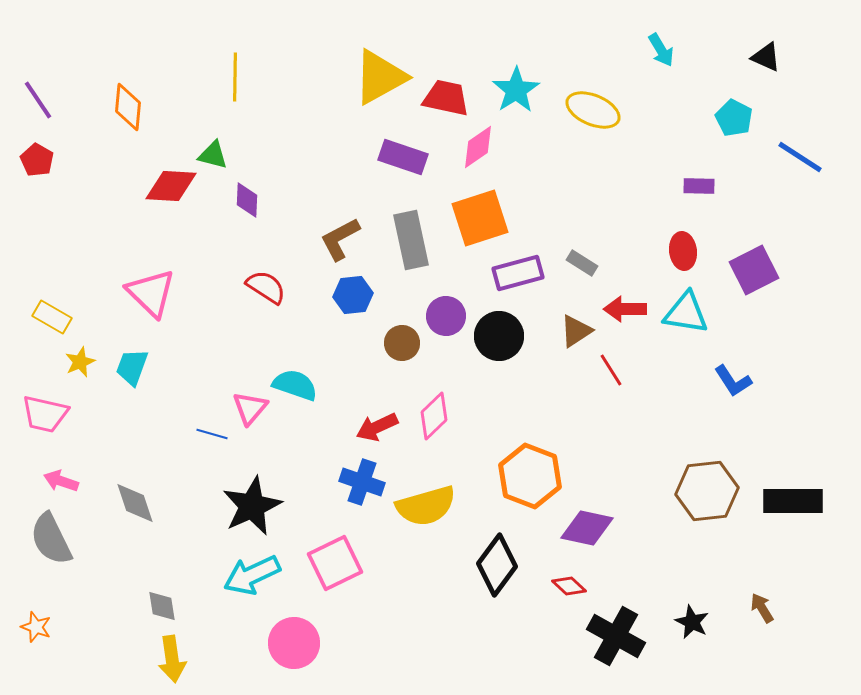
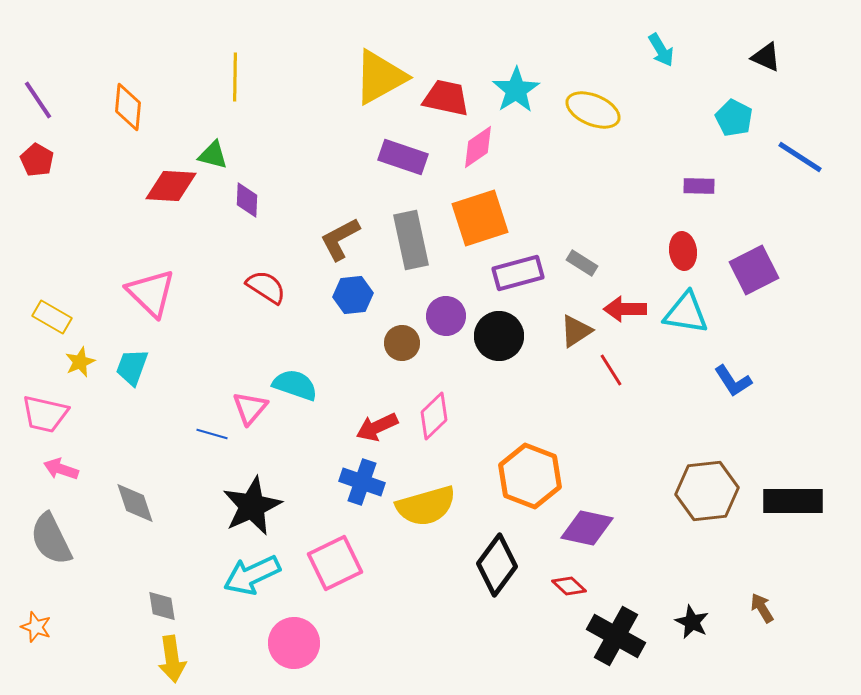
pink arrow at (61, 481): moved 12 px up
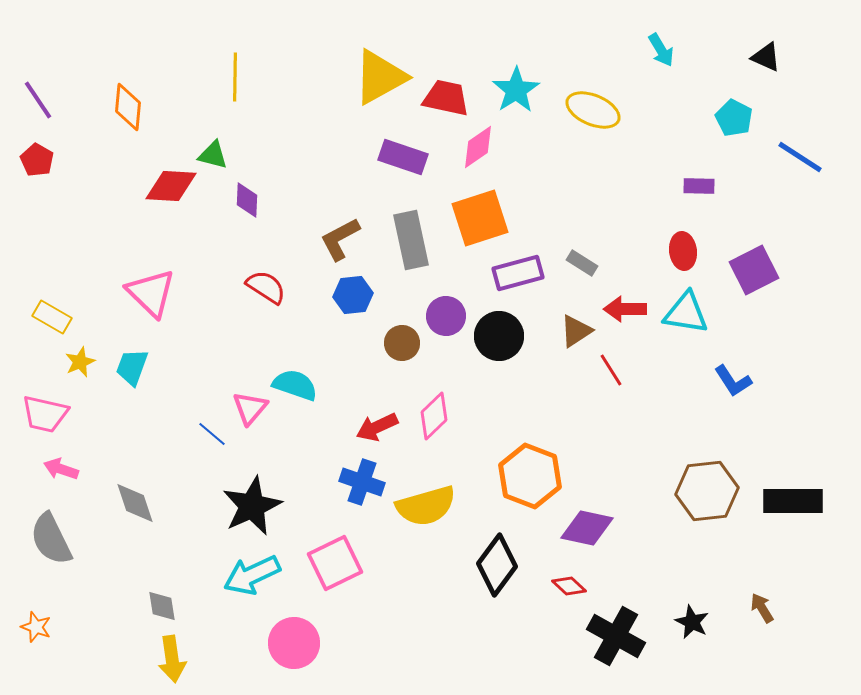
blue line at (212, 434): rotated 24 degrees clockwise
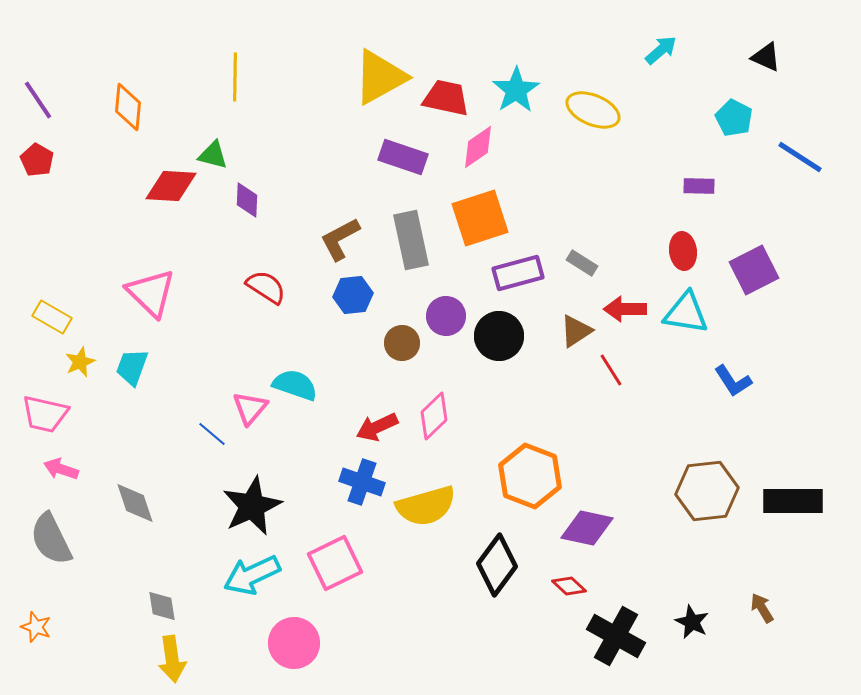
cyan arrow at (661, 50): rotated 100 degrees counterclockwise
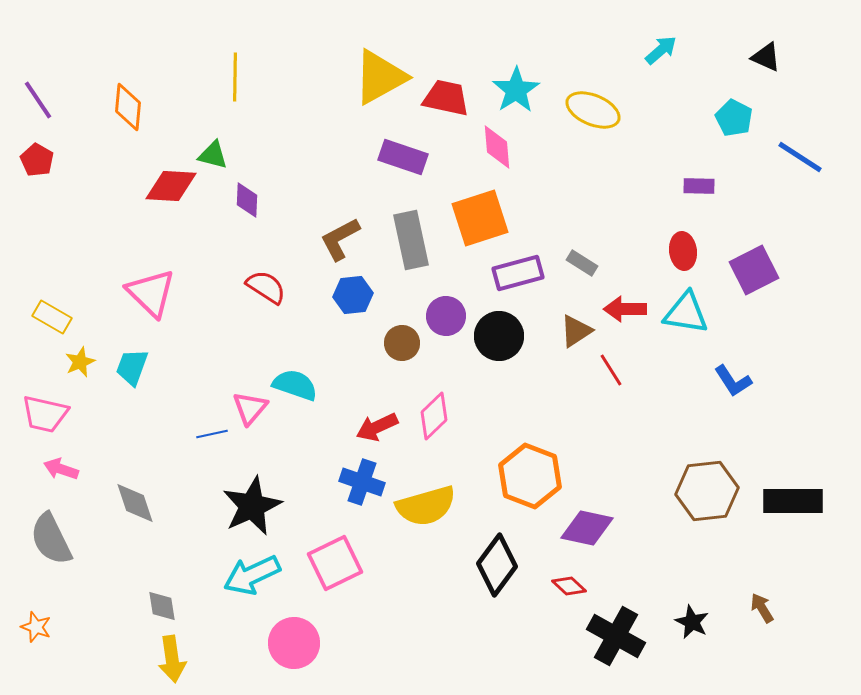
pink diamond at (478, 147): moved 19 px right; rotated 60 degrees counterclockwise
blue line at (212, 434): rotated 52 degrees counterclockwise
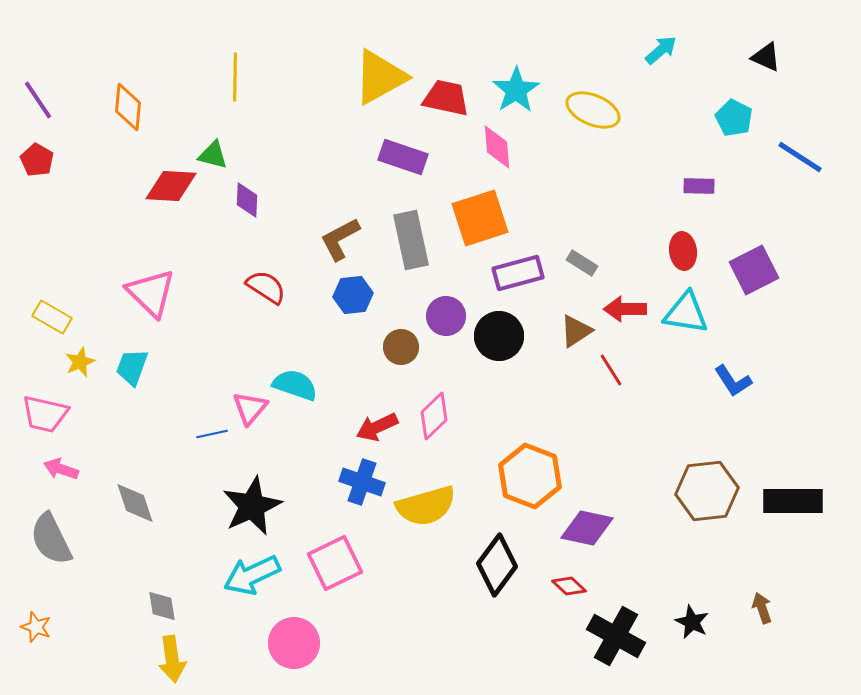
brown circle at (402, 343): moved 1 px left, 4 px down
brown arrow at (762, 608): rotated 12 degrees clockwise
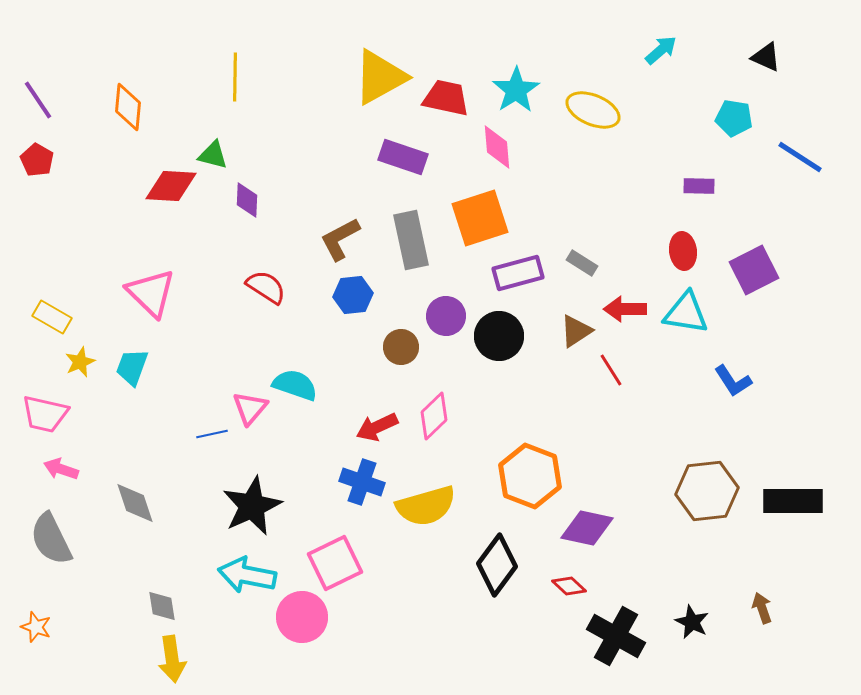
cyan pentagon at (734, 118): rotated 18 degrees counterclockwise
cyan arrow at (252, 575): moved 5 px left; rotated 36 degrees clockwise
pink circle at (294, 643): moved 8 px right, 26 px up
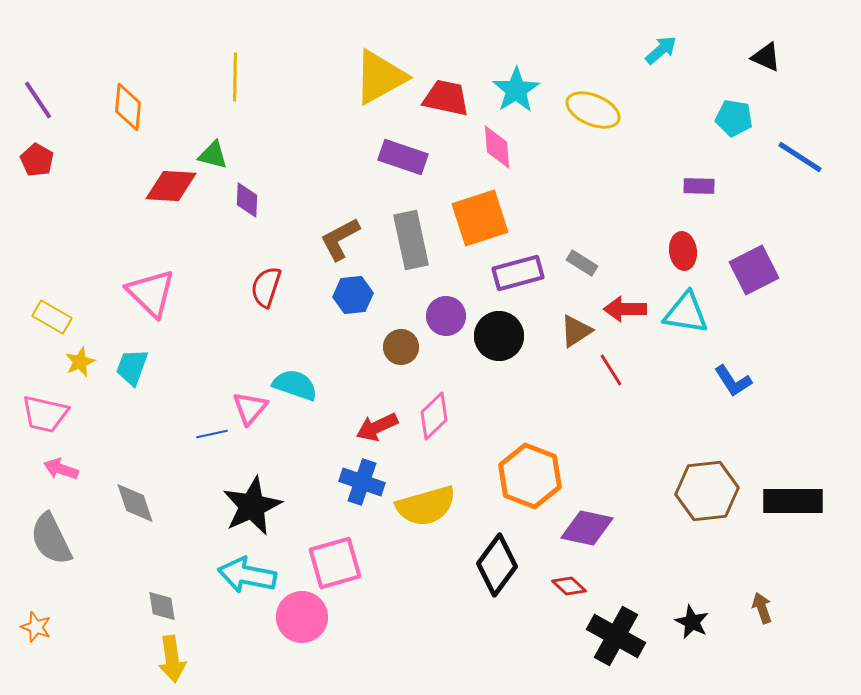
red semicircle at (266, 287): rotated 105 degrees counterclockwise
pink square at (335, 563): rotated 10 degrees clockwise
